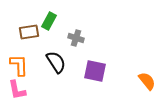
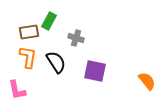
orange L-shape: moved 9 px right, 8 px up; rotated 10 degrees clockwise
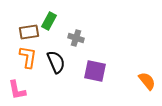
black semicircle: rotated 10 degrees clockwise
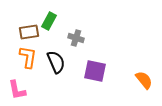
orange semicircle: moved 3 px left, 1 px up
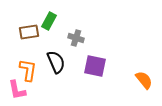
orange L-shape: moved 13 px down
purple square: moved 5 px up
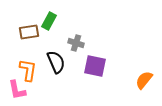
gray cross: moved 5 px down
orange semicircle: rotated 102 degrees counterclockwise
